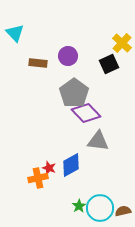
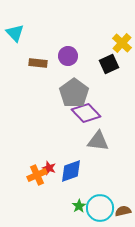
blue diamond: moved 6 px down; rotated 10 degrees clockwise
orange cross: moved 1 px left, 3 px up; rotated 12 degrees counterclockwise
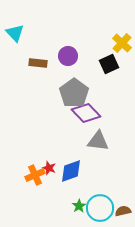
orange cross: moved 2 px left
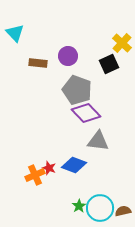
gray pentagon: moved 3 px right, 3 px up; rotated 16 degrees counterclockwise
blue diamond: moved 3 px right, 6 px up; rotated 40 degrees clockwise
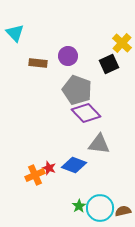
gray triangle: moved 1 px right, 3 px down
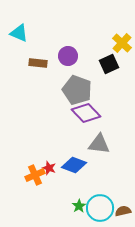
cyan triangle: moved 4 px right; rotated 24 degrees counterclockwise
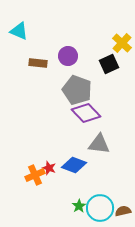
cyan triangle: moved 2 px up
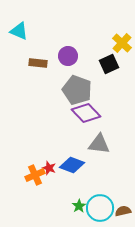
blue diamond: moved 2 px left
